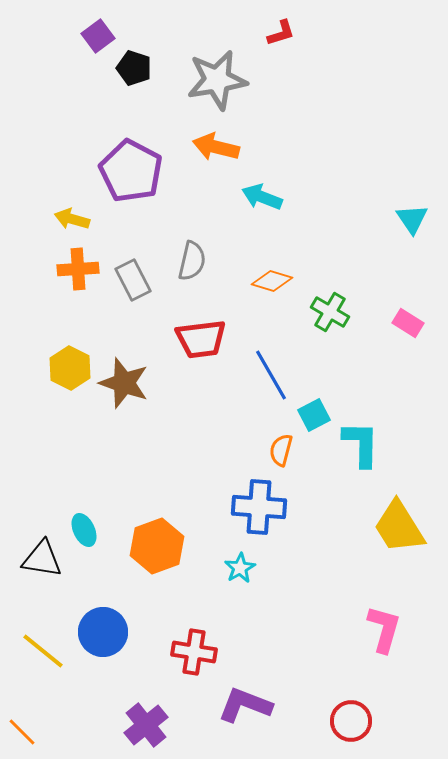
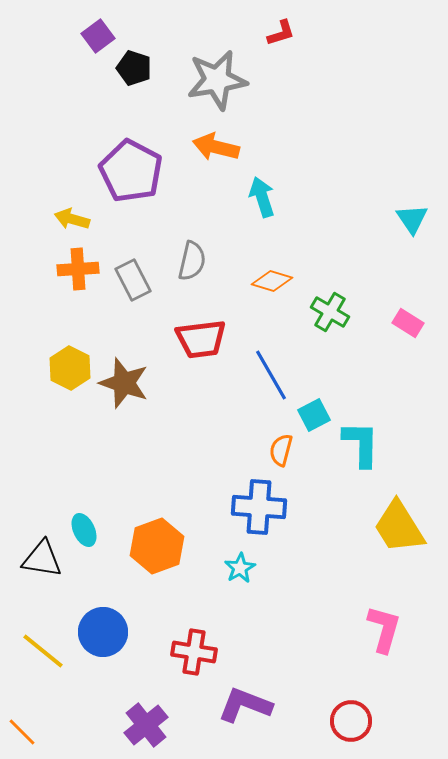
cyan arrow: rotated 51 degrees clockwise
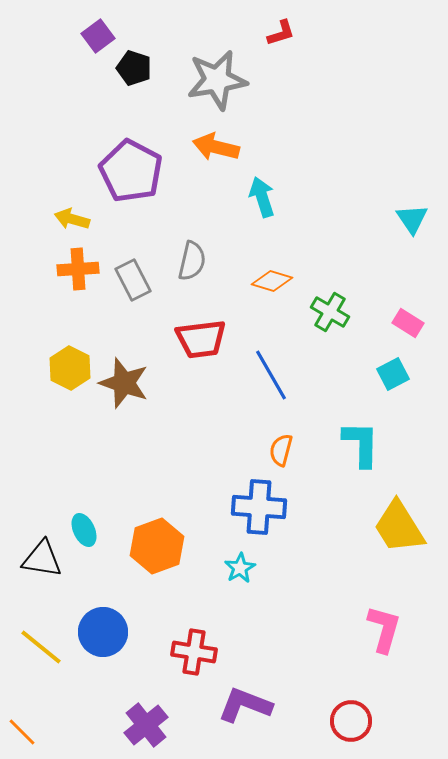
cyan square: moved 79 px right, 41 px up
yellow line: moved 2 px left, 4 px up
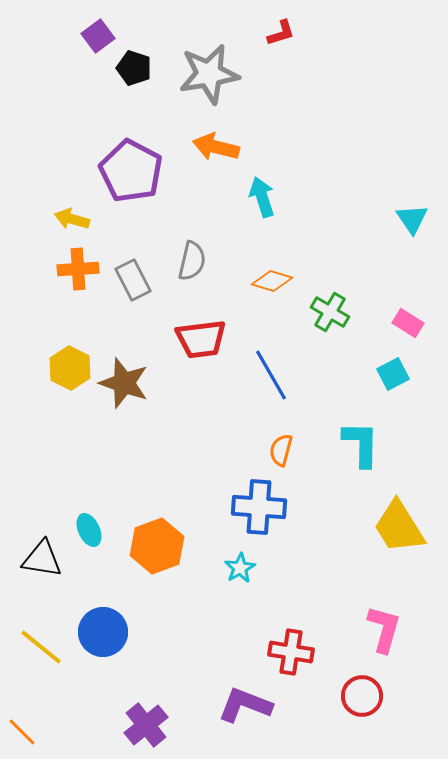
gray star: moved 8 px left, 6 px up
cyan ellipse: moved 5 px right
red cross: moved 97 px right
red circle: moved 11 px right, 25 px up
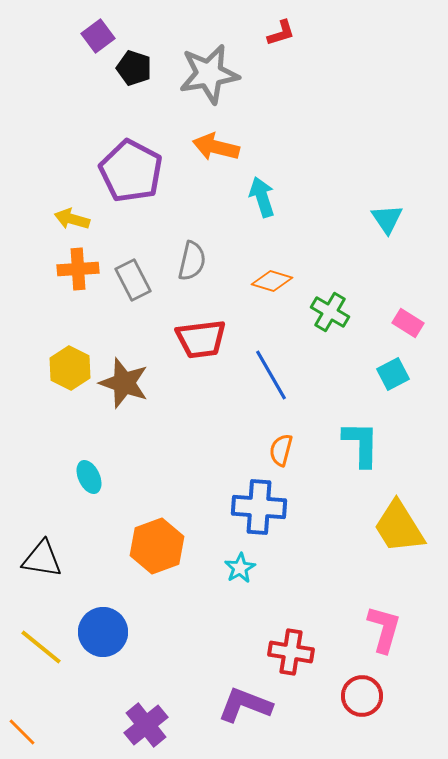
cyan triangle: moved 25 px left
cyan ellipse: moved 53 px up
